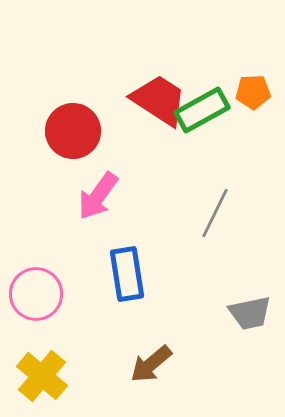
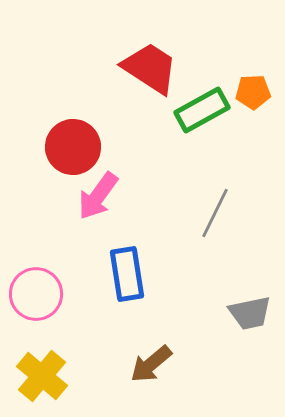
red trapezoid: moved 9 px left, 32 px up
red circle: moved 16 px down
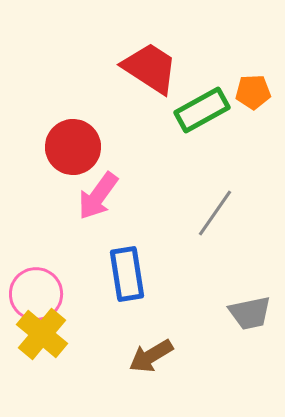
gray line: rotated 9 degrees clockwise
brown arrow: moved 8 px up; rotated 9 degrees clockwise
yellow cross: moved 42 px up
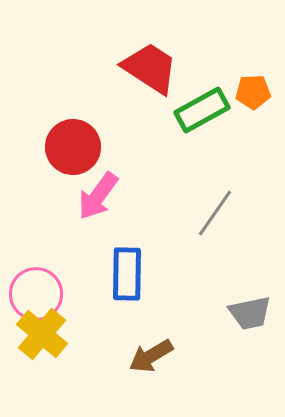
blue rectangle: rotated 10 degrees clockwise
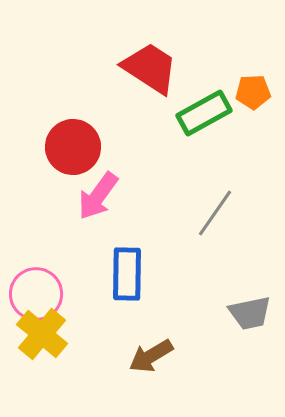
green rectangle: moved 2 px right, 3 px down
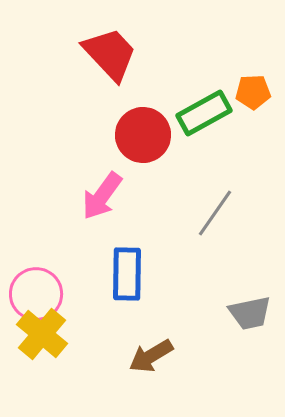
red trapezoid: moved 40 px left, 14 px up; rotated 14 degrees clockwise
red circle: moved 70 px right, 12 px up
pink arrow: moved 4 px right
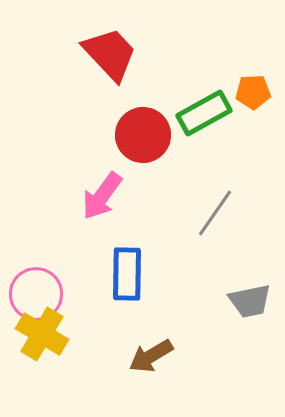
gray trapezoid: moved 12 px up
yellow cross: rotated 9 degrees counterclockwise
